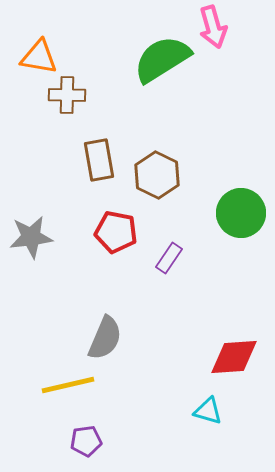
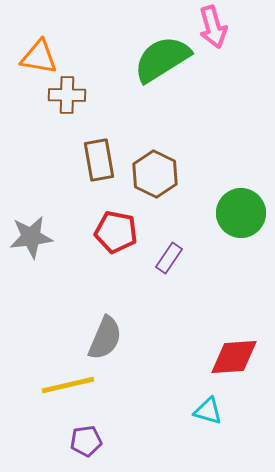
brown hexagon: moved 2 px left, 1 px up
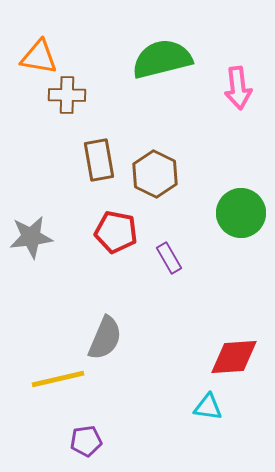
pink arrow: moved 25 px right, 61 px down; rotated 9 degrees clockwise
green semicircle: rotated 18 degrees clockwise
purple rectangle: rotated 64 degrees counterclockwise
yellow line: moved 10 px left, 6 px up
cyan triangle: moved 4 px up; rotated 8 degrees counterclockwise
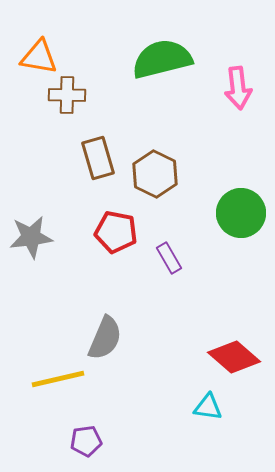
brown rectangle: moved 1 px left, 2 px up; rotated 6 degrees counterclockwise
red diamond: rotated 45 degrees clockwise
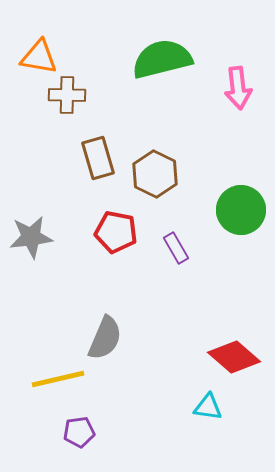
green circle: moved 3 px up
purple rectangle: moved 7 px right, 10 px up
purple pentagon: moved 7 px left, 9 px up
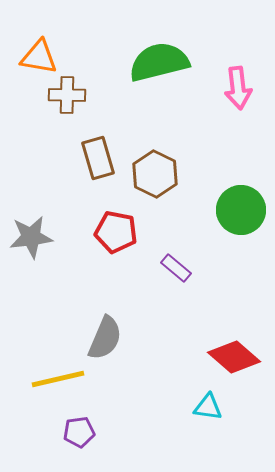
green semicircle: moved 3 px left, 3 px down
purple rectangle: moved 20 px down; rotated 20 degrees counterclockwise
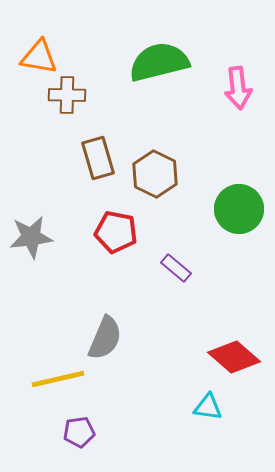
green circle: moved 2 px left, 1 px up
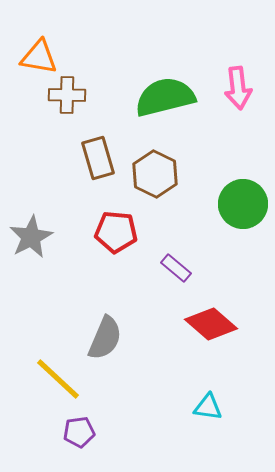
green semicircle: moved 6 px right, 35 px down
green circle: moved 4 px right, 5 px up
red pentagon: rotated 6 degrees counterclockwise
gray star: rotated 21 degrees counterclockwise
red diamond: moved 23 px left, 33 px up
yellow line: rotated 56 degrees clockwise
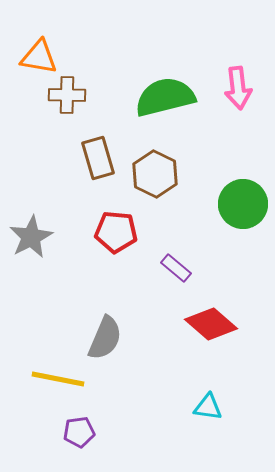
yellow line: rotated 32 degrees counterclockwise
